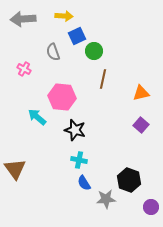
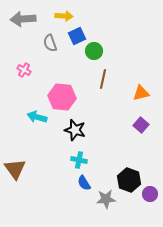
gray semicircle: moved 3 px left, 9 px up
pink cross: moved 1 px down
cyan arrow: rotated 24 degrees counterclockwise
purple circle: moved 1 px left, 13 px up
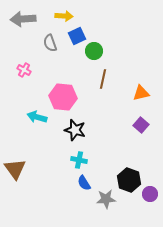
pink hexagon: moved 1 px right
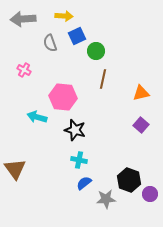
green circle: moved 2 px right
blue semicircle: rotated 84 degrees clockwise
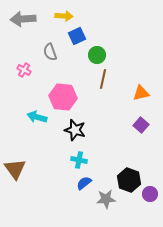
gray semicircle: moved 9 px down
green circle: moved 1 px right, 4 px down
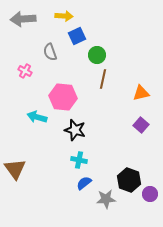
pink cross: moved 1 px right, 1 px down
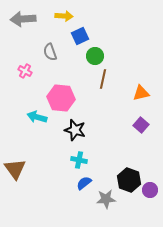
blue square: moved 3 px right
green circle: moved 2 px left, 1 px down
pink hexagon: moved 2 px left, 1 px down
purple circle: moved 4 px up
